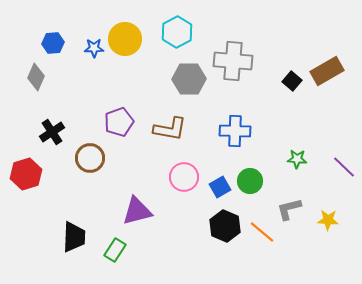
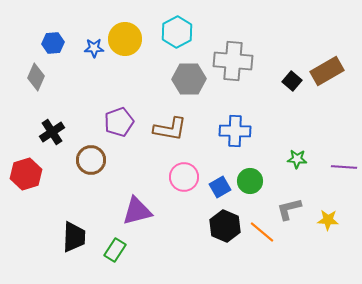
brown circle: moved 1 px right, 2 px down
purple line: rotated 40 degrees counterclockwise
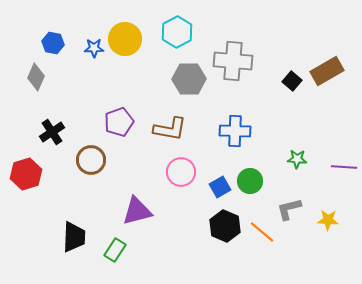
blue hexagon: rotated 15 degrees clockwise
pink circle: moved 3 px left, 5 px up
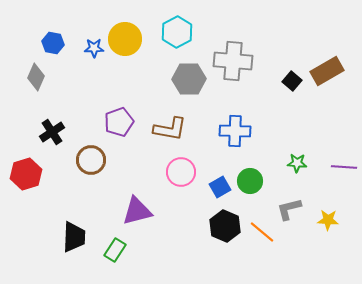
green star: moved 4 px down
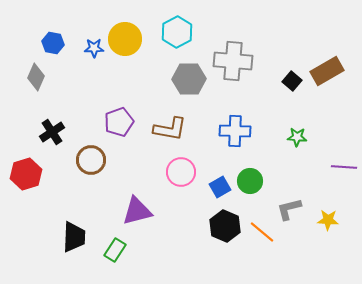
green star: moved 26 px up
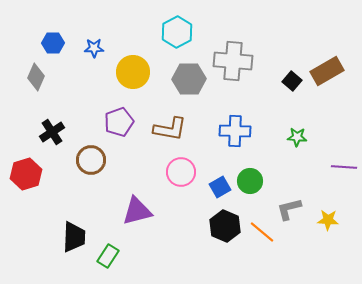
yellow circle: moved 8 px right, 33 px down
blue hexagon: rotated 10 degrees counterclockwise
green rectangle: moved 7 px left, 6 px down
